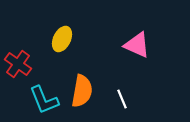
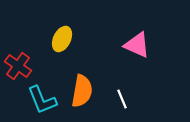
red cross: moved 2 px down
cyan L-shape: moved 2 px left
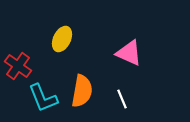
pink triangle: moved 8 px left, 8 px down
cyan L-shape: moved 1 px right, 2 px up
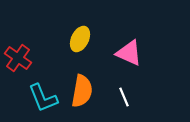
yellow ellipse: moved 18 px right
red cross: moved 8 px up
white line: moved 2 px right, 2 px up
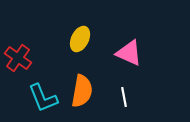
white line: rotated 12 degrees clockwise
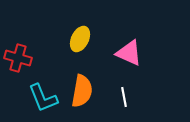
red cross: rotated 20 degrees counterclockwise
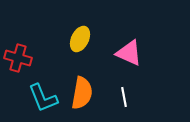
orange semicircle: moved 2 px down
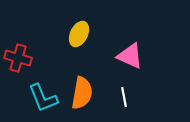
yellow ellipse: moved 1 px left, 5 px up
pink triangle: moved 1 px right, 3 px down
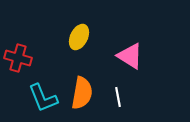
yellow ellipse: moved 3 px down
pink triangle: rotated 8 degrees clockwise
white line: moved 6 px left
